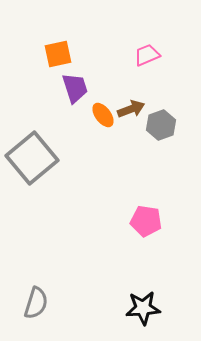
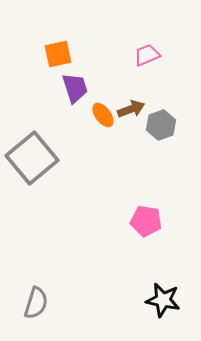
black star: moved 20 px right, 8 px up; rotated 16 degrees clockwise
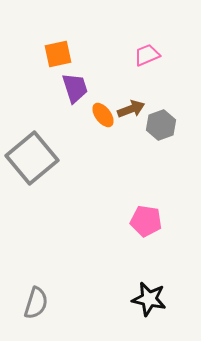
black star: moved 14 px left, 1 px up
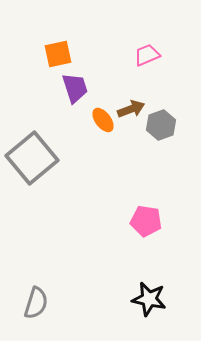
orange ellipse: moved 5 px down
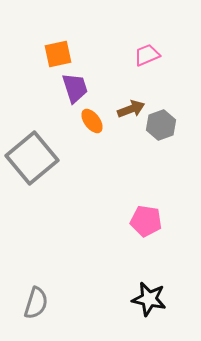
orange ellipse: moved 11 px left, 1 px down
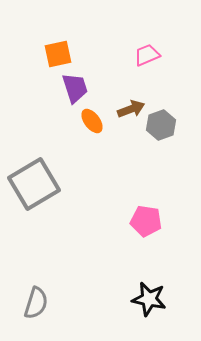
gray square: moved 2 px right, 26 px down; rotated 9 degrees clockwise
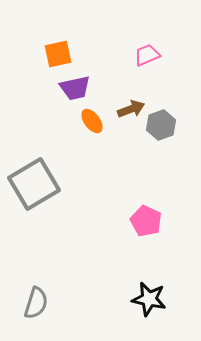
purple trapezoid: rotated 96 degrees clockwise
pink pentagon: rotated 16 degrees clockwise
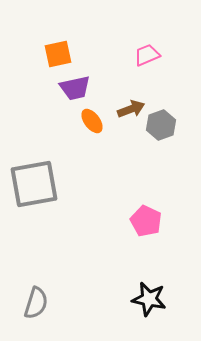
gray square: rotated 21 degrees clockwise
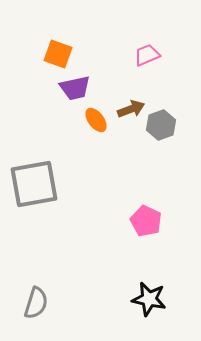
orange square: rotated 32 degrees clockwise
orange ellipse: moved 4 px right, 1 px up
